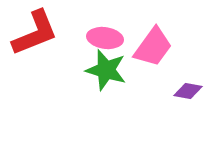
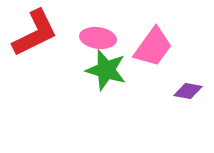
red L-shape: rotated 4 degrees counterclockwise
pink ellipse: moved 7 px left
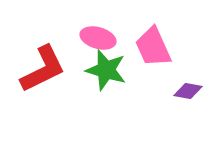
red L-shape: moved 8 px right, 36 px down
pink ellipse: rotated 8 degrees clockwise
pink trapezoid: rotated 120 degrees clockwise
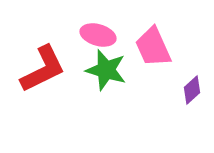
pink ellipse: moved 3 px up
purple diamond: moved 4 px right, 1 px up; rotated 52 degrees counterclockwise
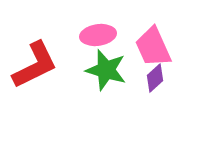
pink ellipse: rotated 24 degrees counterclockwise
red L-shape: moved 8 px left, 4 px up
purple diamond: moved 37 px left, 12 px up
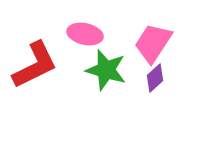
pink ellipse: moved 13 px left, 1 px up; rotated 20 degrees clockwise
pink trapezoid: moved 4 px up; rotated 57 degrees clockwise
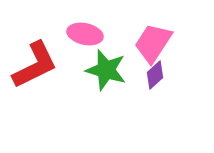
purple diamond: moved 3 px up
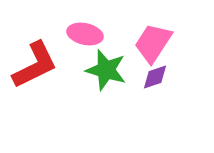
purple diamond: moved 2 px down; rotated 24 degrees clockwise
